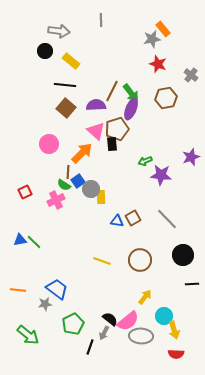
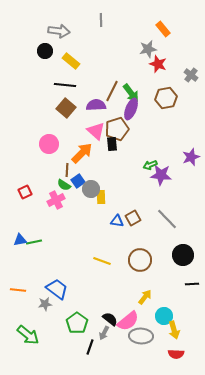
gray star at (152, 39): moved 4 px left, 10 px down
green arrow at (145, 161): moved 5 px right, 4 px down
brown line at (68, 172): moved 1 px left, 2 px up
green line at (34, 242): rotated 56 degrees counterclockwise
green pentagon at (73, 324): moved 4 px right, 1 px up; rotated 10 degrees counterclockwise
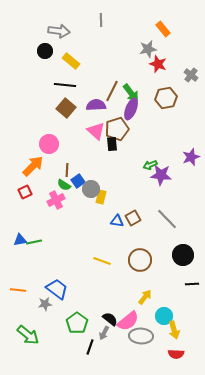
orange arrow at (82, 153): moved 49 px left, 13 px down
yellow rectangle at (101, 197): rotated 16 degrees clockwise
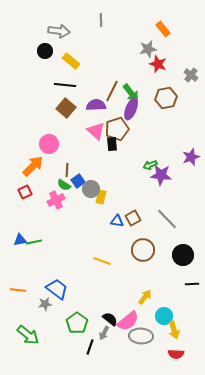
brown circle at (140, 260): moved 3 px right, 10 px up
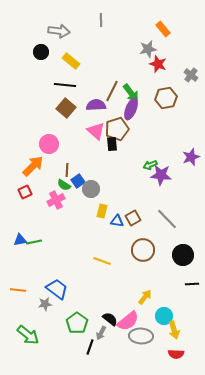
black circle at (45, 51): moved 4 px left, 1 px down
yellow rectangle at (101, 197): moved 1 px right, 14 px down
gray arrow at (104, 333): moved 3 px left
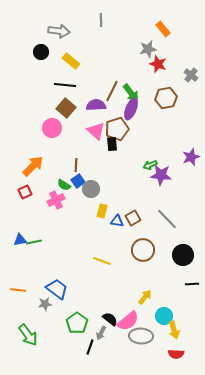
pink circle at (49, 144): moved 3 px right, 16 px up
brown line at (67, 170): moved 9 px right, 5 px up
green arrow at (28, 335): rotated 15 degrees clockwise
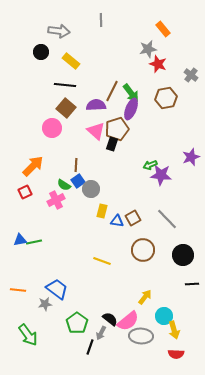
black rectangle at (112, 144): rotated 24 degrees clockwise
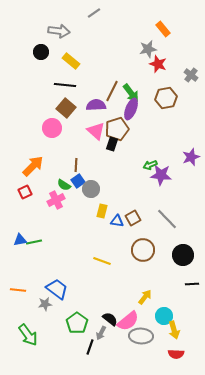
gray line at (101, 20): moved 7 px left, 7 px up; rotated 56 degrees clockwise
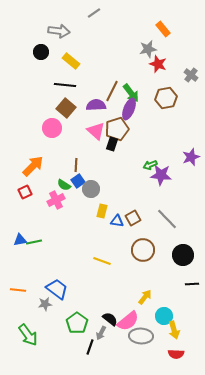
purple ellipse at (131, 109): moved 2 px left
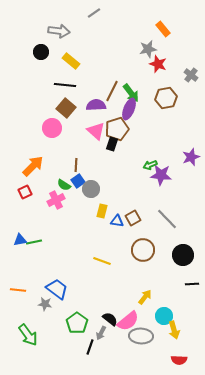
gray star at (45, 304): rotated 16 degrees clockwise
red semicircle at (176, 354): moved 3 px right, 6 px down
